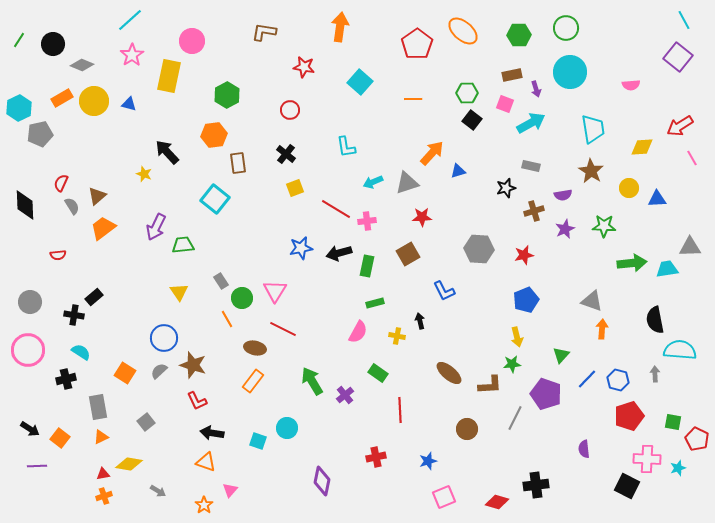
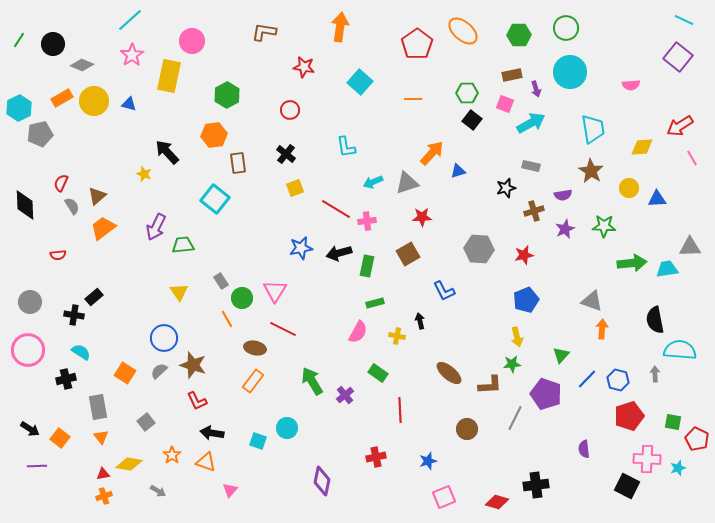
cyan line at (684, 20): rotated 36 degrees counterclockwise
orange triangle at (101, 437): rotated 42 degrees counterclockwise
orange star at (204, 505): moved 32 px left, 50 px up
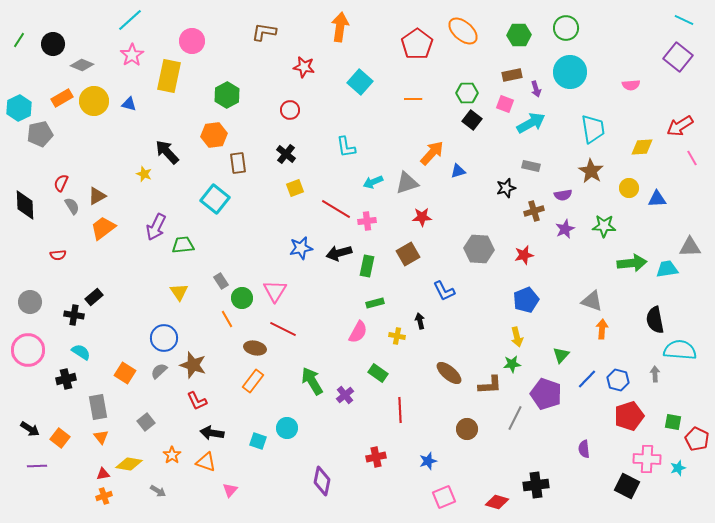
brown triangle at (97, 196): rotated 12 degrees clockwise
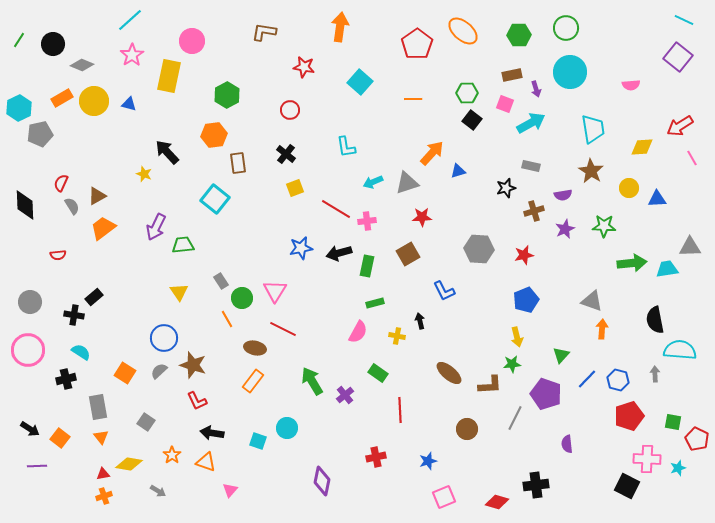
gray square at (146, 422): rotated 18 degrees counterclockwise
purple semicircle at (584, 449): moved 17 px left, 5 px up
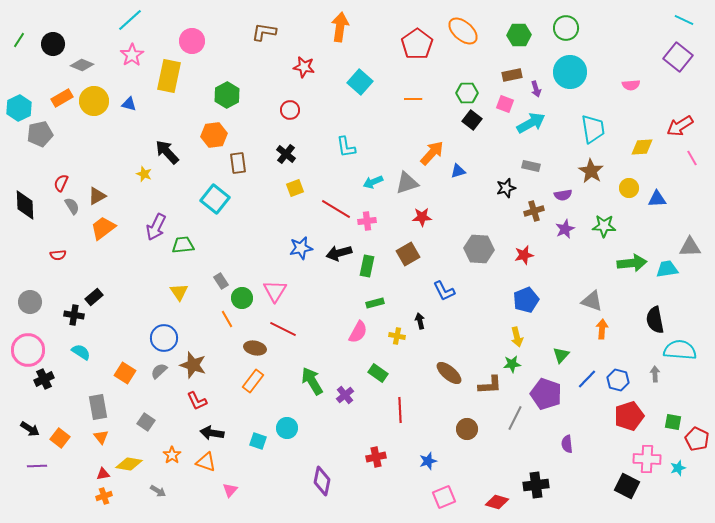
black cross at (66, 379): moved 22 px left; rotated 12 degrees counterclockwise
